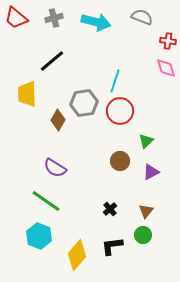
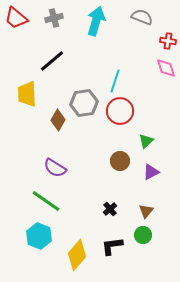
cyan arrow: moved 1 px up; rotated 88 degrees counterclockwise
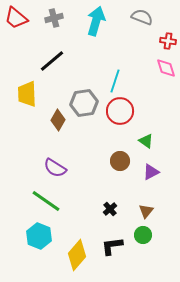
green triangle: rotated 42 degrees counterclockwise
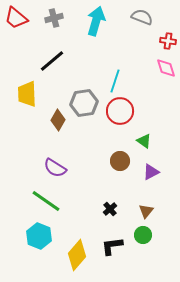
green triangle: moved 2 px left
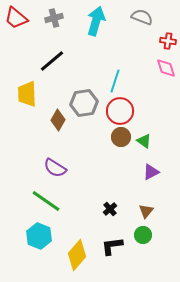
brown circle: moved 1 px right, 24 px up
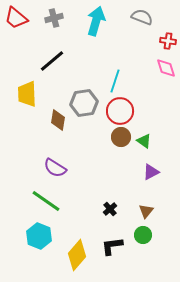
brown diamond: rotated 20 degrees counterclockwise
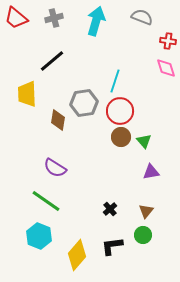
green triangle: rotated 14 degrees clockwise
purple triangle: rotated 18 degrees clockwise
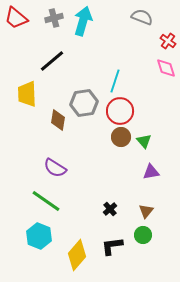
cyan arrow: moved 13 px left
red cross: rotated 28 degrees clockwise
